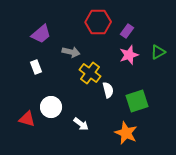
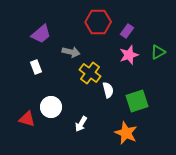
white arrow: rotated 84 degrees clockwise
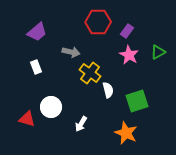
purple trapezoid: moved 4 px left, 2 px up
pink star: rotated 24 degrees counterclockwise
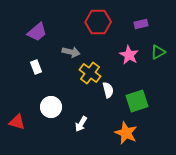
purple rectangle: moved 14 px right, 7 px up; rotated 40 degrees clockwise
red triangle: moved 10 px left, 3 px down
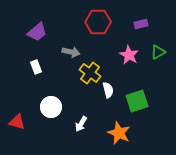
orange star: moved 7 px left
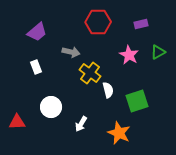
red triangle: rotated 18 degrees counterclockwise
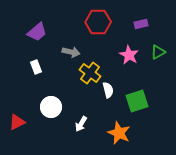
red triangle: rotated 24 degrees counterclockwise
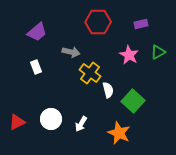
green square: moved 4 px left; rotated 30 degrees counterclockwise
white circle: moved 12 px down
